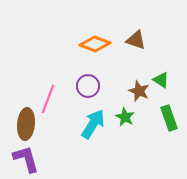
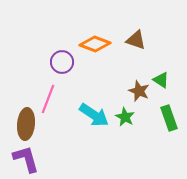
purple circle: moved 26 px left, 24 px up
cyan arrow: moved 1 px right, 9 px up; rotated 92 degrees clockwise
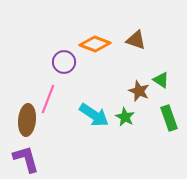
purple circle: moved 2 px right
brown ellipse: moved 1 px right, 4 px up
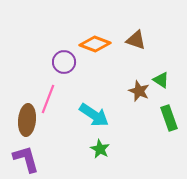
green star: moved 25 px left, 32 px down
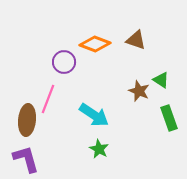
green star: moved 1 px left
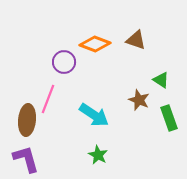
brown star: moved 9 px down
green star: moved 1 px left, 6 px down
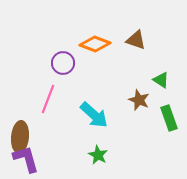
purple circle: moved 1 px left, 1 px down
cyan arrow: rotated 8 degrees clockwise
brown ellipse: moved 7 px left, 17 px down
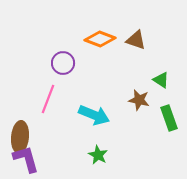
orange diamond: moved 5 px right, 5 px up
brown star: rotated 10 degrees counterclockwise
cyan arrow: rotated 20 degrees counterclockwise
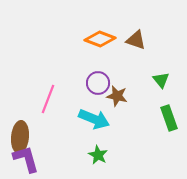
purple circle: moved 35 px right, 20 px down
green triangle: rotated 18 degrees clockwise
brown star: moved 22 px left, 4 px up
cyan arrow: moved 4 px down
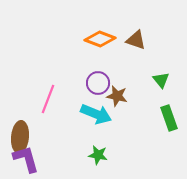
cyan arrow: moved 2 px right, 5 px up
green star: rotated 18 degrees counterclockwise
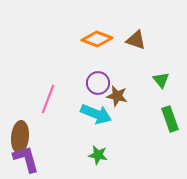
orange diamond: moved 3 px left
green rectangle: moved 1 px right, 1 px down
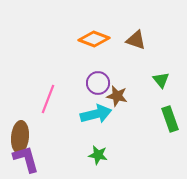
orange diamond: moved 3 px left
cyan arrow: rotated 36 degrees counterclockwise
